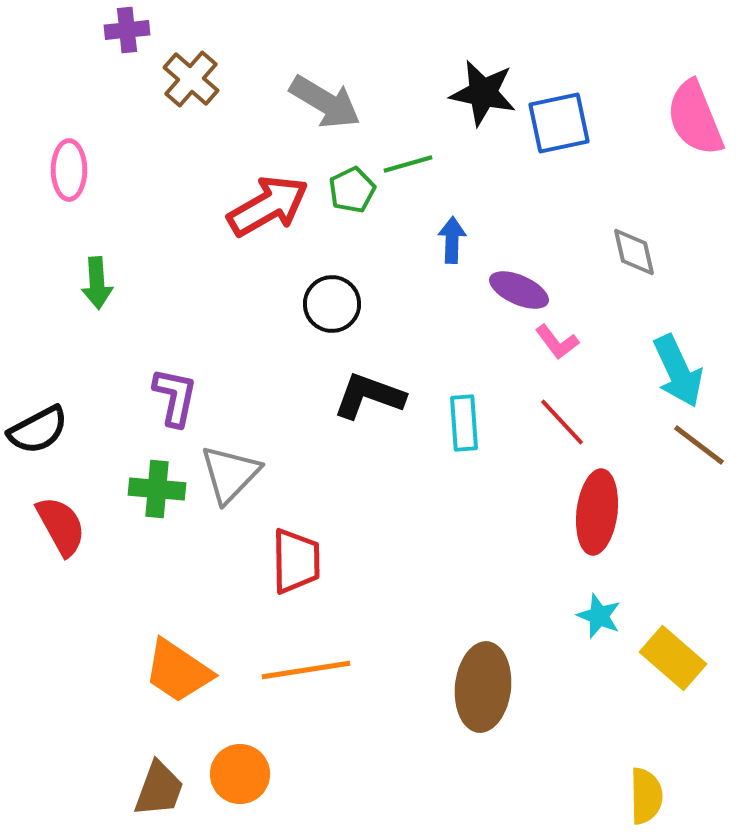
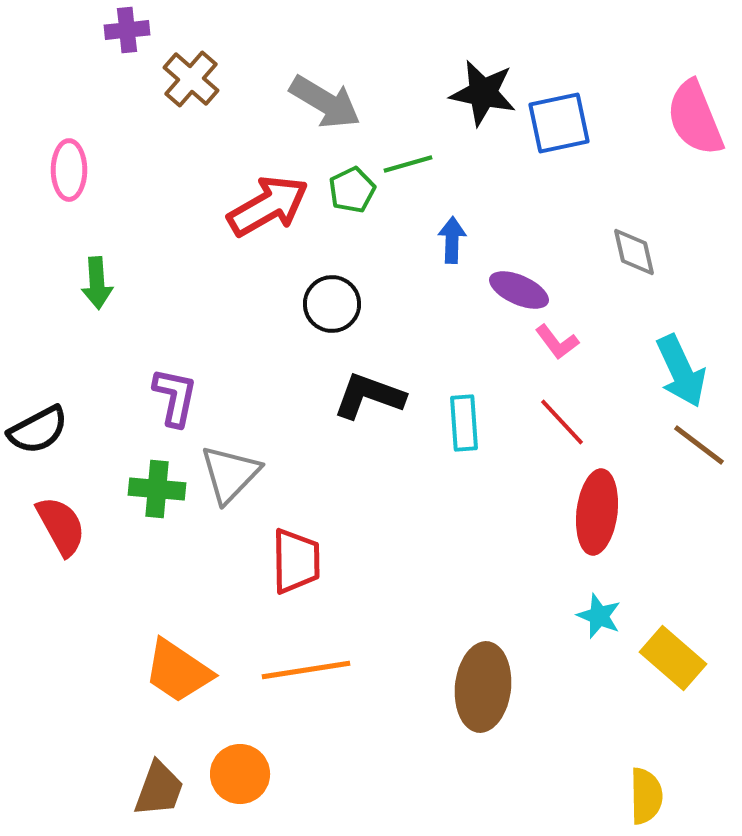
cyan arrow: moved 3 px right
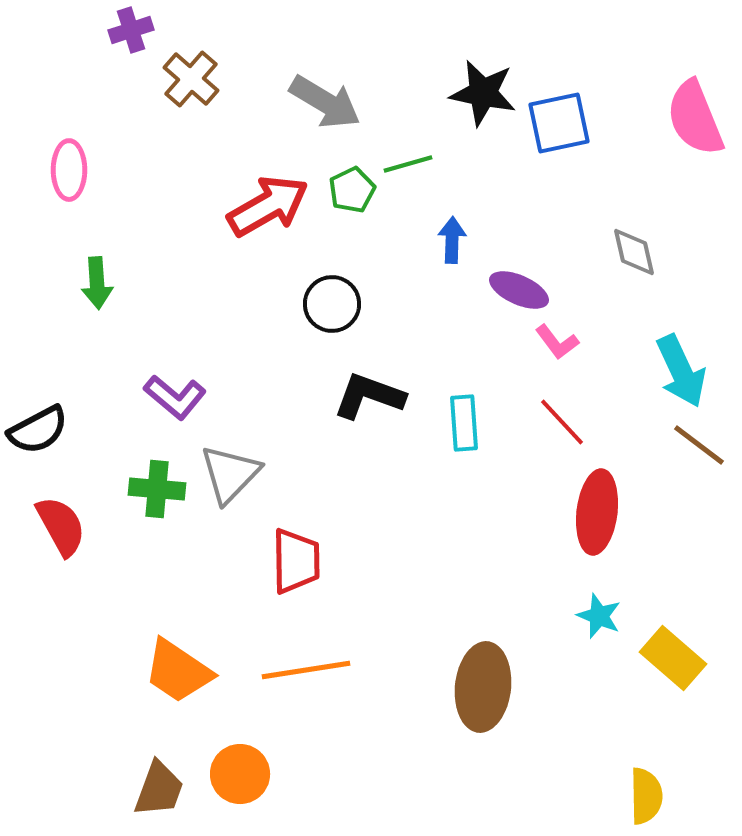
purple cross: moved 4 px right; rotated 12 degrees counterclockwise
purple L-shape: rotated 118 degrees clockwise
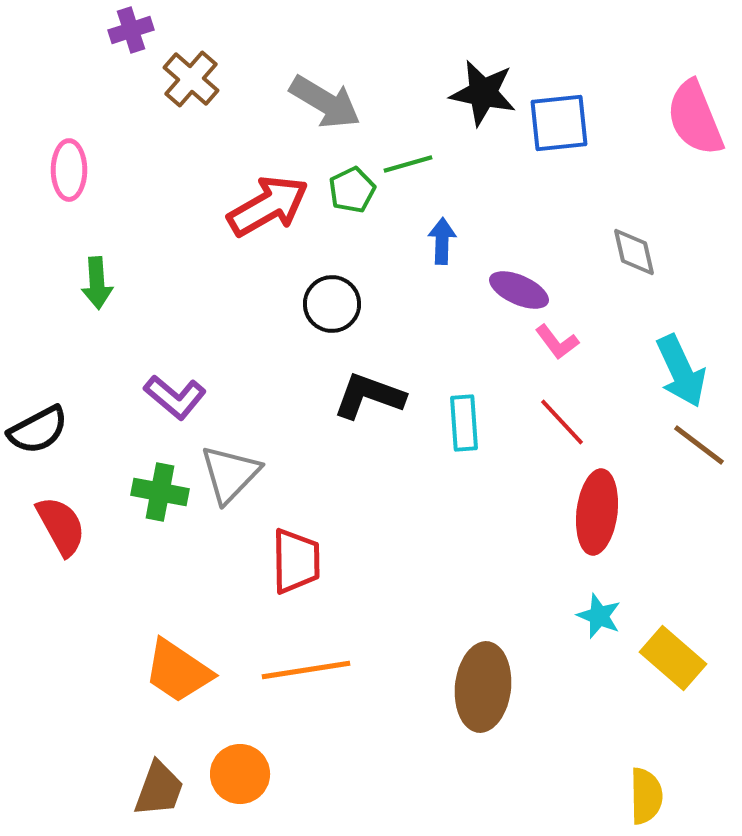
blue square: rotated 6 degrees clockwise
blue arrow: moved 10 px left, 1 px down
green cross: moved 3 px right, 3 px down; rotated 6 degrees clockwise
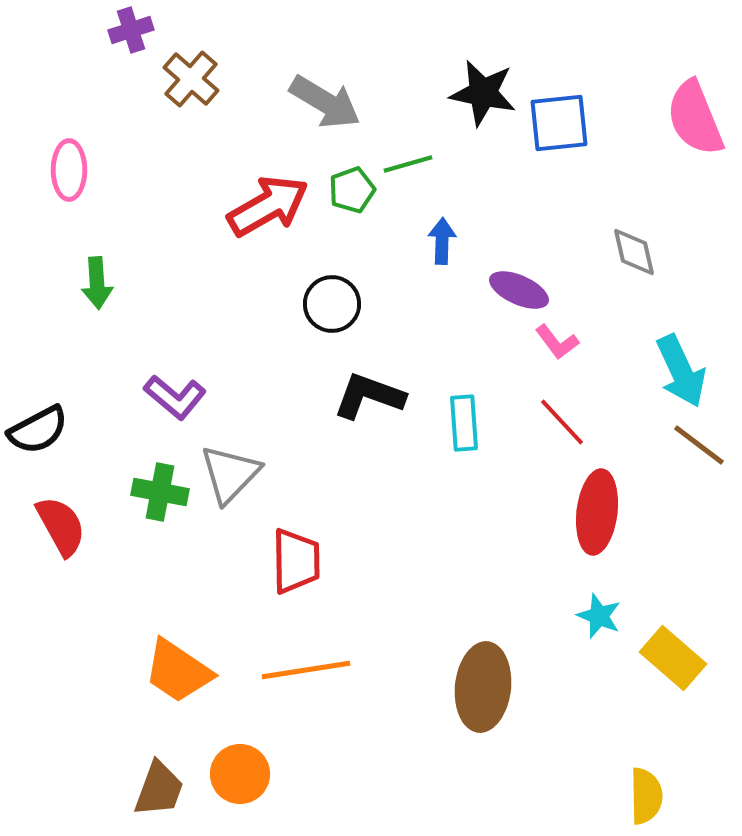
green pentagon: rotated 6 degrees clockwise
